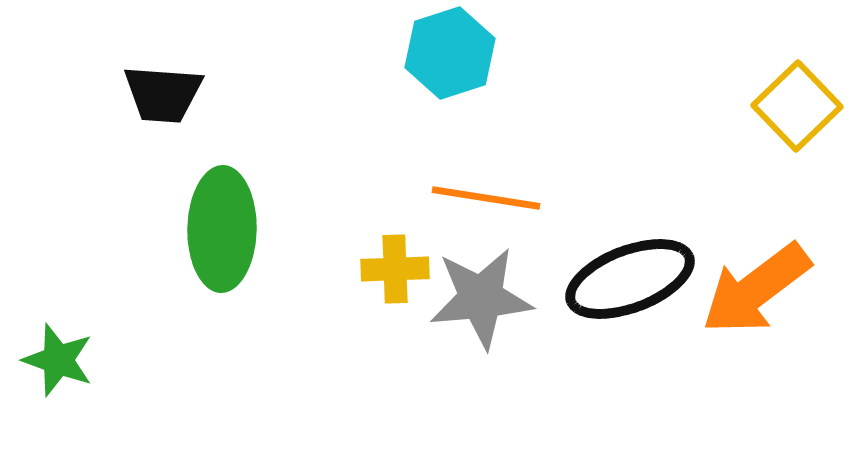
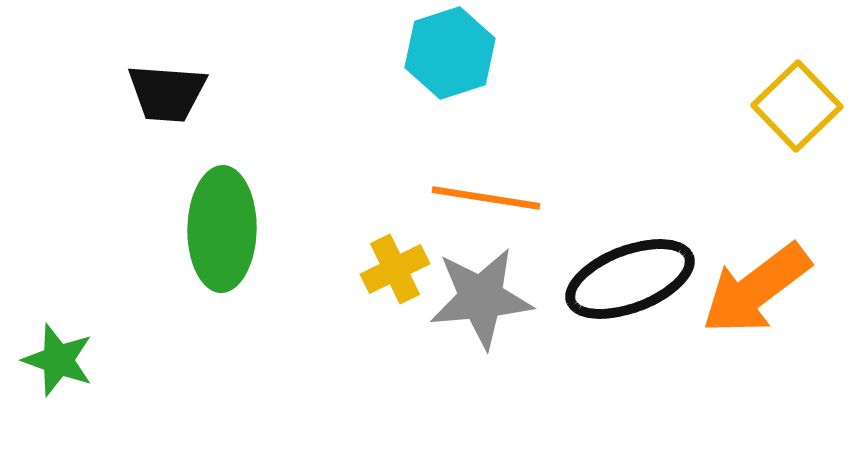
black trapezoid: moved 4 px right, 1 px up
yellow cross: rotated 24 degrees counterclockwise
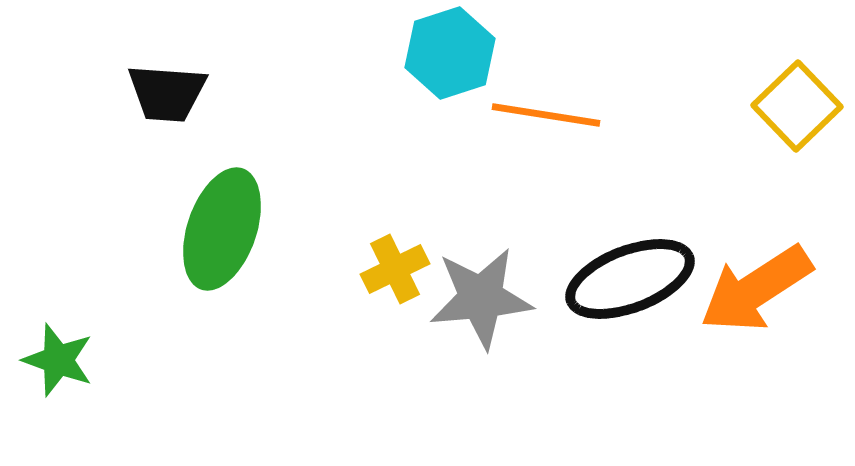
orange line: moved 60 px right, 83 px up
green ellipse: rotated 18 degrees clockwise
orange arrow: rotated 4 degrees clockwise
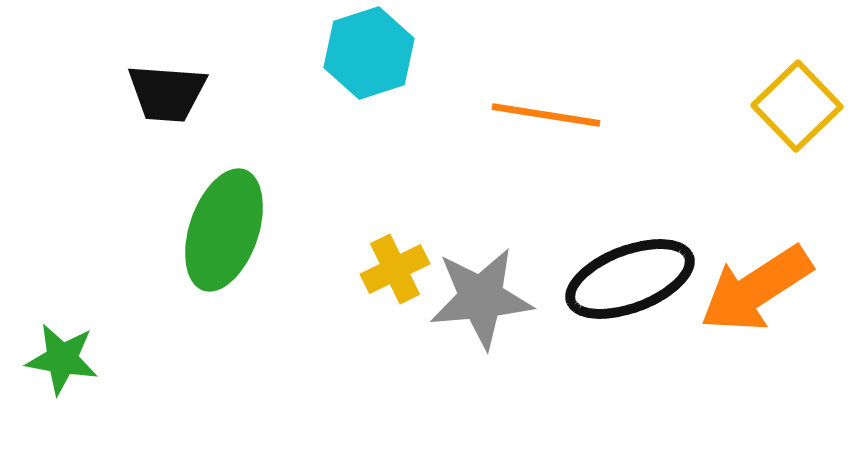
cyan hexagon: moved 81 px left
green ellipse: moved 2 px right, 1 px down
green star: moved 4 px right, 1 px up; rotated 10 degrees counterclockwise
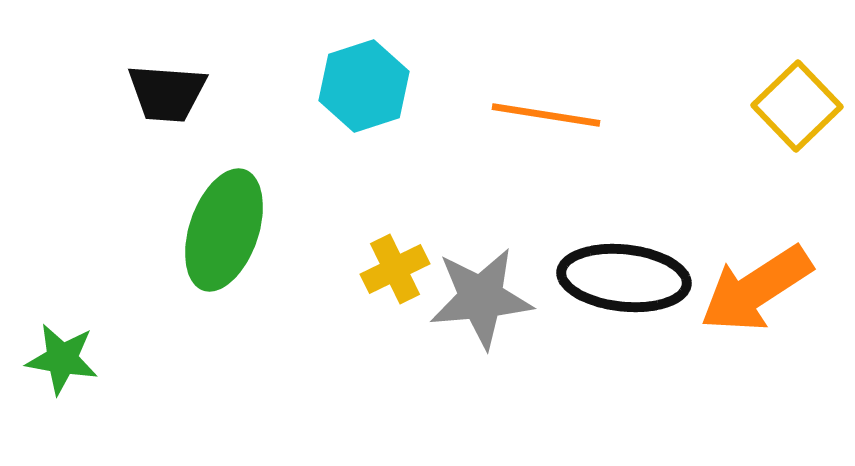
cyan hexagon: moved 5 px left, 33 px down
black ellipse: moved 6 px left, 1 px up; rotated 27 degrees clockwise
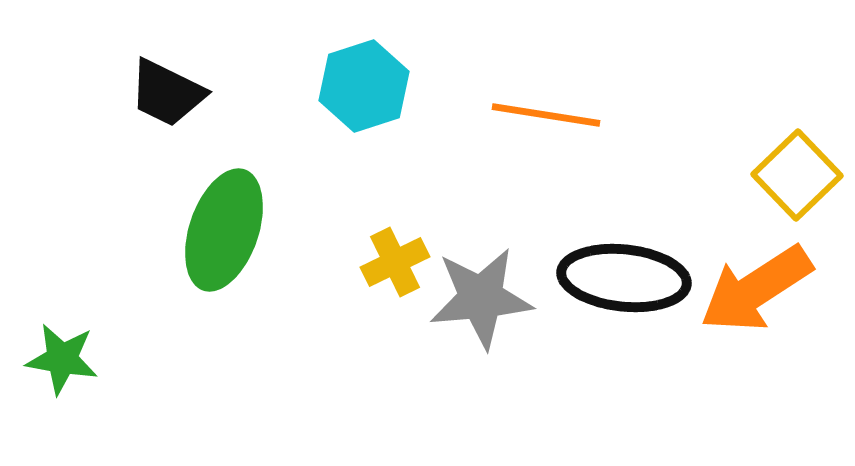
black trapezoid: rotated 22 degrees clockwise
yellow square: moved 69 px down
yellow cross: moved 7 px up
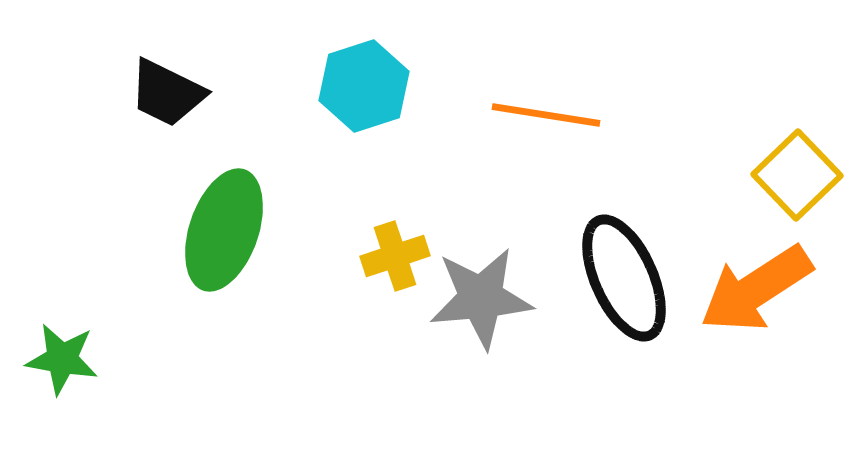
yellow cross: moved 6 px up; rotated 8 degrees clockwise
black ellipse: rotated 60 degrees clockwise
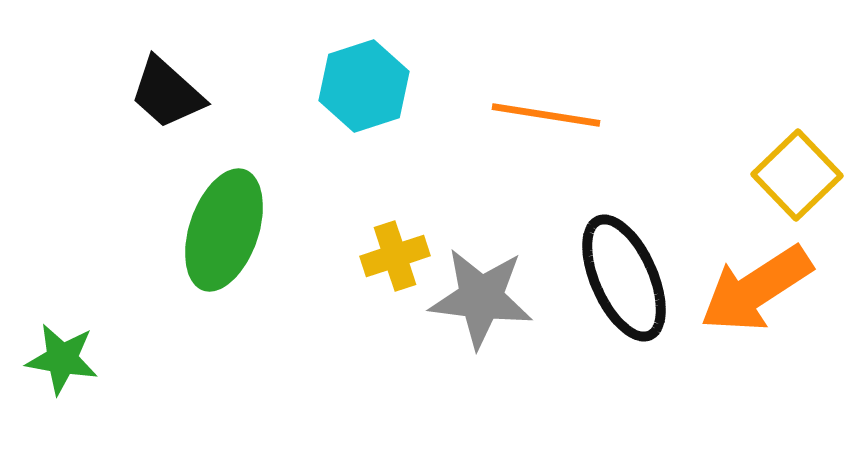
black trapezoid: rotated 16 degrees clockwise
gray star: rotated 12 degrees clockwise
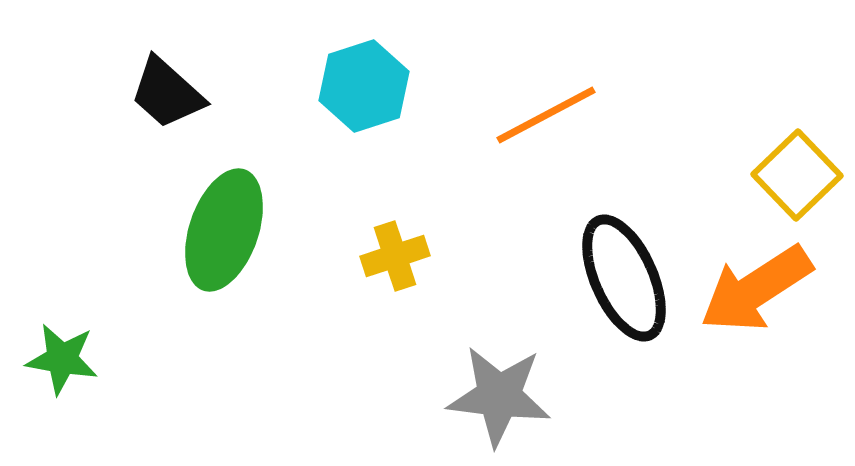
orange line: rotated 37 degrees counterclockwise
gray star: moved 18 px right, 98 px down
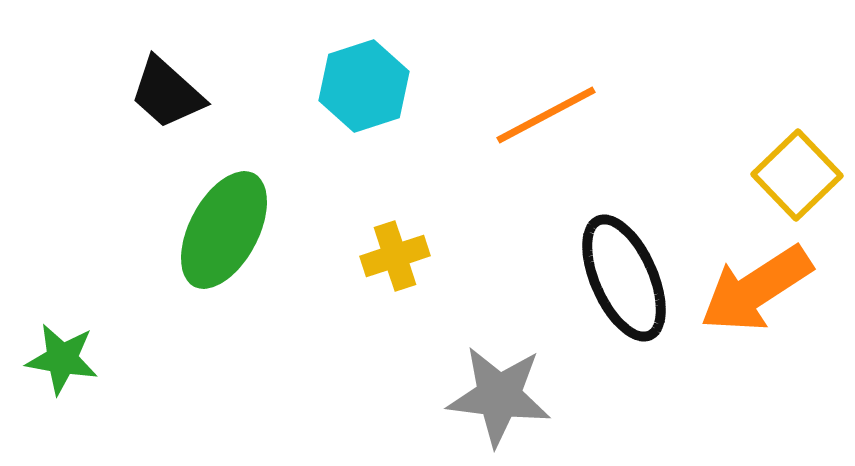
green ellipse: rotated 9 degrees clockwise
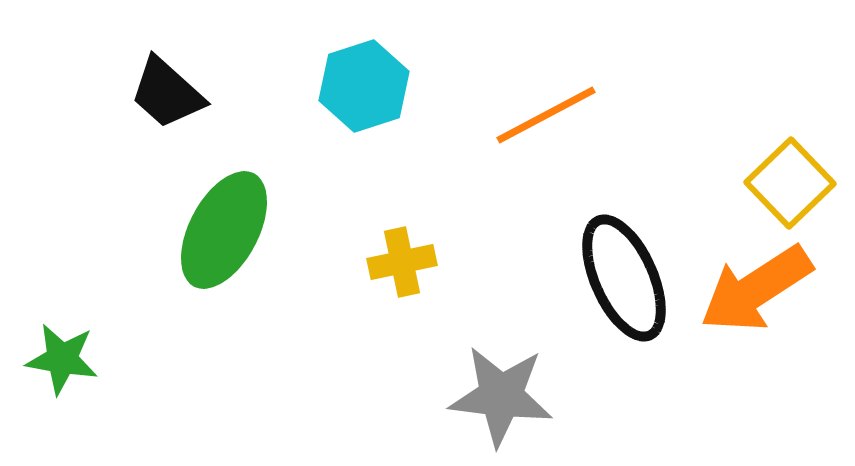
yellow square: moved 7 px left, 8 px down
yellow cross: moved 7 px right, 6 px down; rotated 6 degrees clockwise
gray star: moved 2 px right
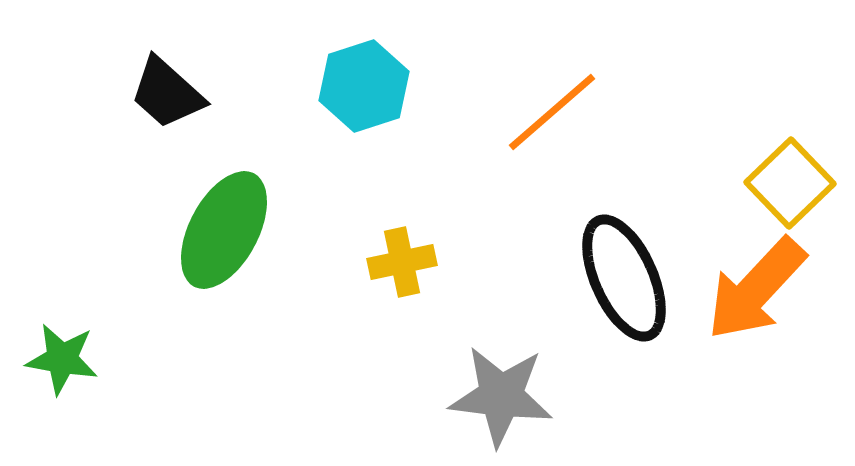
orange line: moved 6 px right, 3 px up; rotated 13 degrees counterclockwise
orange arrow: rotated 14 degrees counterclockwise
